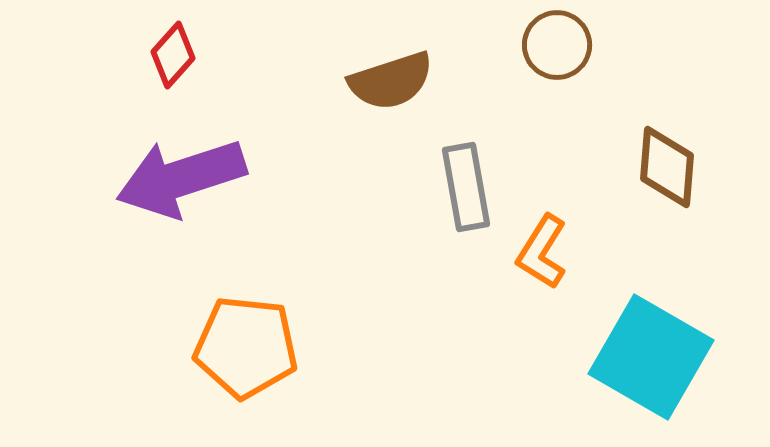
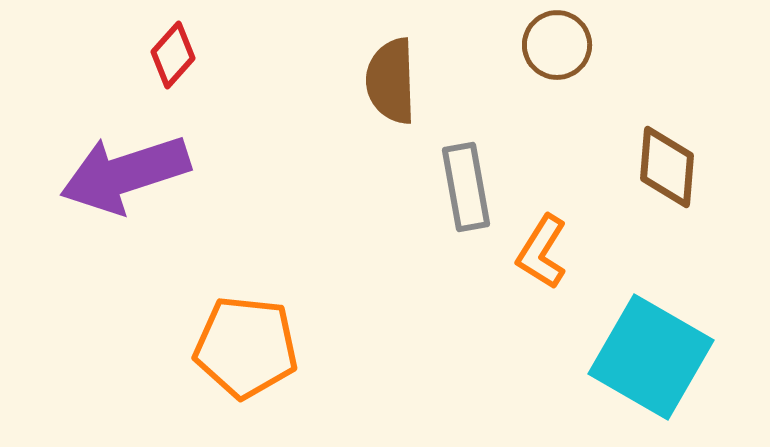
brown semicircle: rotated 106 degrees clockwise
purple arrow: moved 56 px left, 4 px up
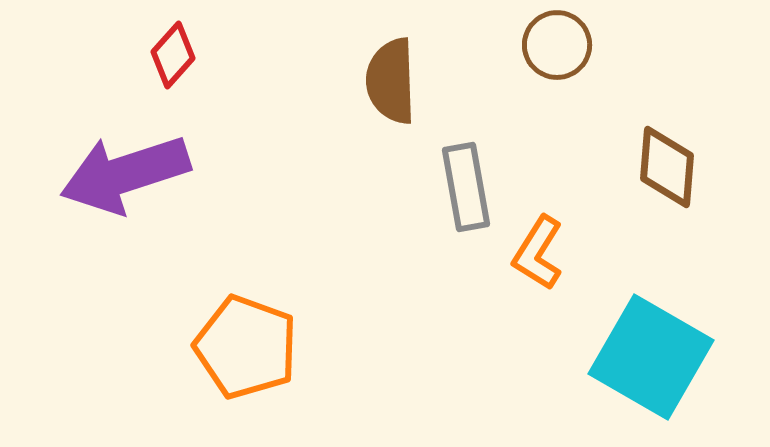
orange L-shape: moved 4 px left, 1 px down
orange pentagon: rotated 14 degrees clockwise
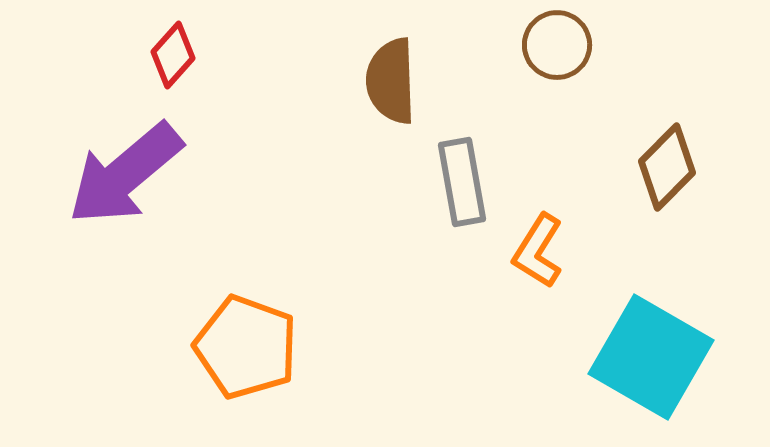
brown diamond: rotated 40 degrees clockwise
purple arrow: rotated 22 degrees counterclockwise
gray rectangle: moved 4 px left, 5 px up
orange L-shape: moved 2 px up
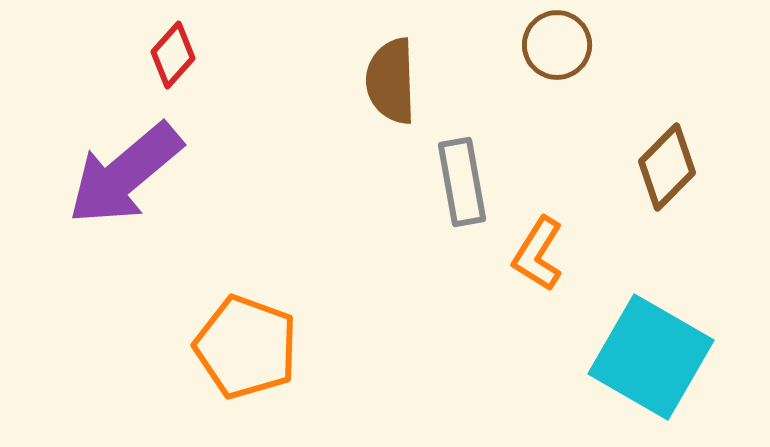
orange L-shape: moved 3 px down
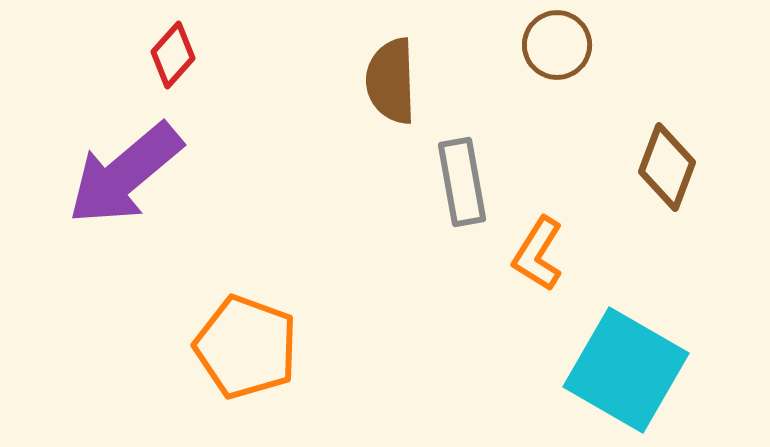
brown diamond: rotated 24 degrees counterclockwise
cyan square: moved 25 px left, 13 px down
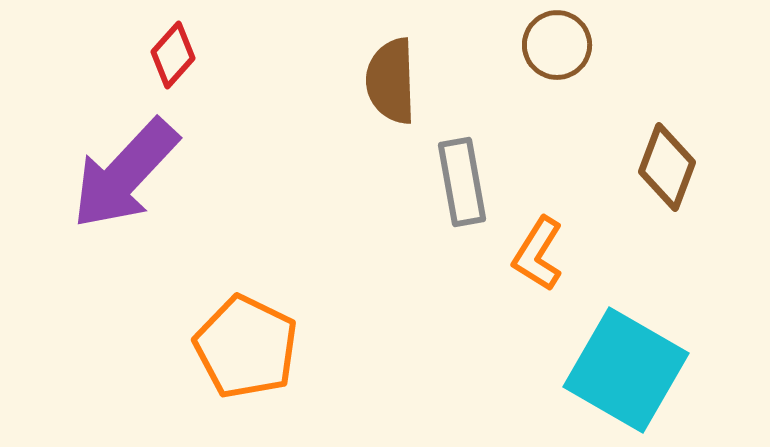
purple arrow: rotated 7 degrees counterclockwise
orange pentagon: rotated 6 degrees clockwise
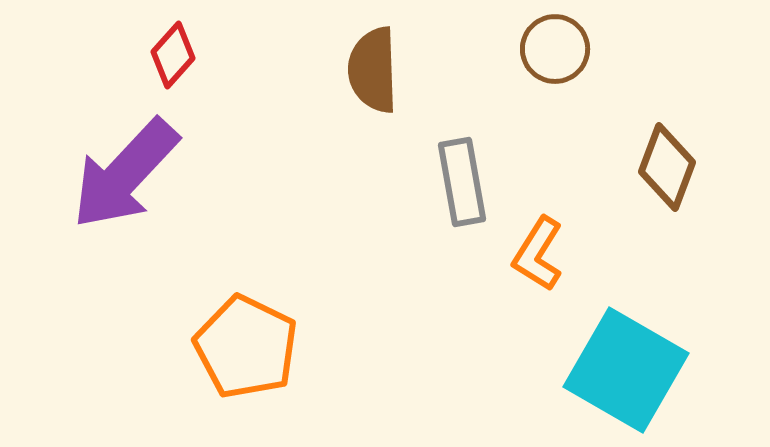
brown circle: moved 2 px left, 4 px down
brown semicircle: moved 18 px left, 11 px up
